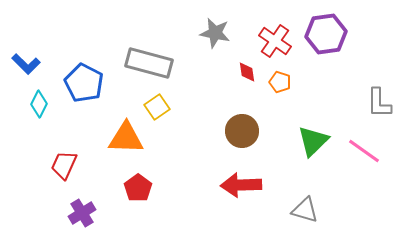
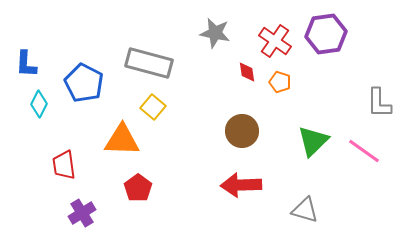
blue L-shape: rotated 48 degrees clockwise
yellow square: moved 4 px left; rotated 15 degrees counterclockwise
orange triangle: moved 4 px left, 2 px down
red trapezoid: rotated 32 degrees counterclockwise
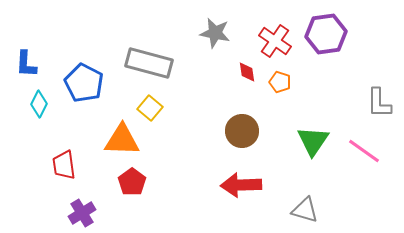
yellow square: moved 3 px left, 1 px down
green triangle: rotated 12 degrees counterclockwise
red pentagon: moved 6 px left, 6 px up
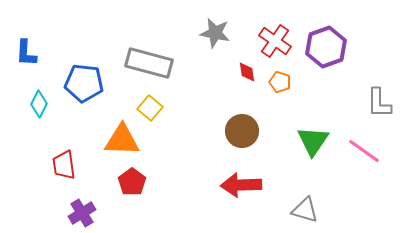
purple hexagon: moved 13 px down; rotated 12 degrees counterclockwise
blue L-shape: moved 11 px up
blue pentagon: rotated 21 degrees counterclockwise
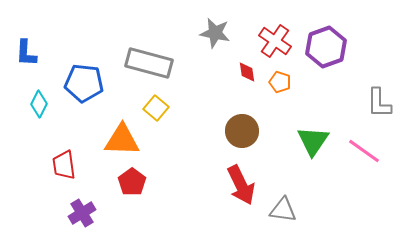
yellow square: moved 6 px right
red arrow: rotated 114 degrees counterclockwise
gray triangle: moved 22 px left; rotated 8 degrees counterclockwise
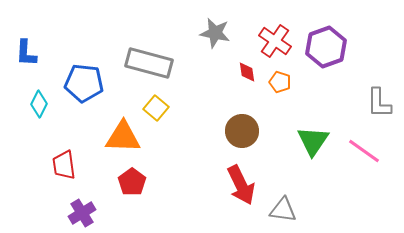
orange triangle: moved 1 px right, 3 px up
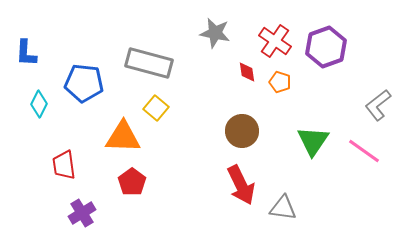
gray L-shape: moved 1 px left, 2 px down; rotated 52 degrees clockwise
gray triangle: moved 2 px up
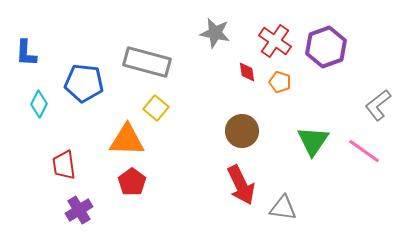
gray rectangle: moved 2 px left, 1 px up
orange triangle: moved 4 px right, 3 px down
purple cross: moved 3 px left, 3 px up
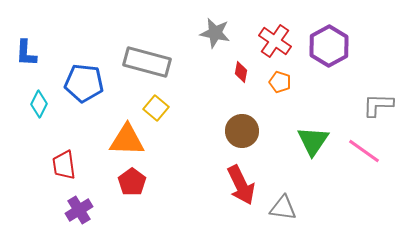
purple hexagon: moved 3 px right, 1 px up; rotated 9 degrees counterclockwise
red diamond: moved 6 px left; rotated 20 degrees clockwise
gray L-shape: rotated 40 degrees clockwise
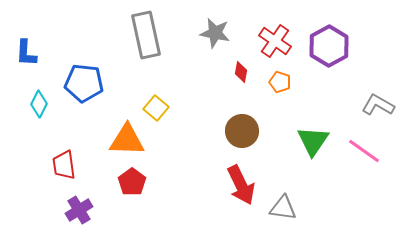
gray rectangle: moved 1 px left, 27 px up; rotated 63 degrees clockwise
gray L-shape: rotated 28 degrees clockwise
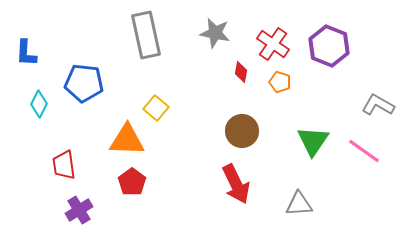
red cross: moved 2 px left, 3 px down
purple hexagon: rotated 9 degrees counterclockwise
red arrow: moved 5 px left, 1 px up
gray triangle: moved 16 px right, 4 px up; rotated 12 degrees counterclockwise
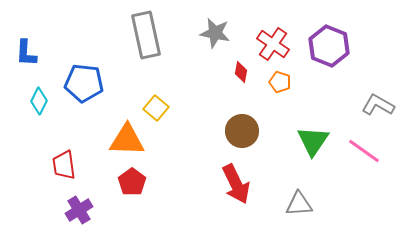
cyan diamond: moved 3 px up
